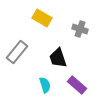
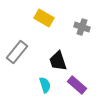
yellow rectangle: moved 2 px right
gray cross: moved 2 px right, 2 px up
black trapezoid: moved 3 px down
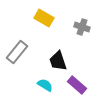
cyan semicircle: rotated 42 degrees counterclockwise
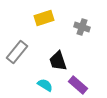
yellow rectangle: rotated 48 degrees counterclockwise
purple rectangle: moved 1 px right
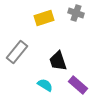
gray cross: moved 6 px left, 14 px up
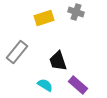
gray cross: moved 1 px up
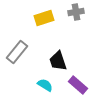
gray cross: rotated 28 degrees counterclockwise
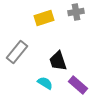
cyan semicircle: moved 2 px up
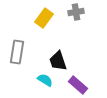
yellow rectangle: rotated 36 degrees counterclockwise
gray rectangle: rotated 30 degrees counterclockwise
cyan semicircle: moved 3 px up
